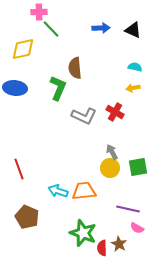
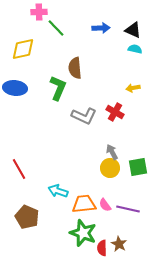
green line: moved 5 px right, 1 px up
cyan semicircle: moved 18 px up
red line: rotated 10 degrees counterclockwise
orange trapezoid: moved 13 px down
pink semicircle: moved 32 px left, 23 px up; rotated 24 degrees clockwise
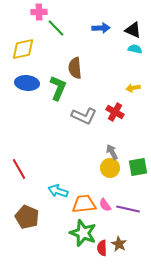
blue ellipse: moved 12 px right, 5 px up
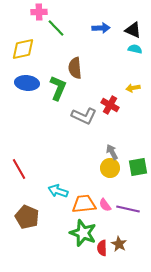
red cross: moved 5 px left, 7 px up
